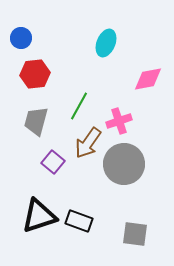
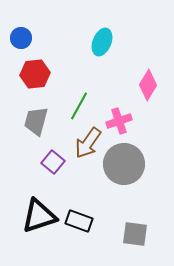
cyan ellipse: moved 4 px left, 1 px up
pink diamond: moved 6 px down; rotated 48 degrees counterclockwise
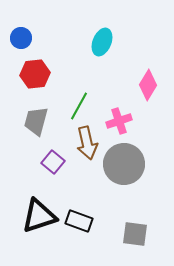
brown arrow: moved 1 px left; rotated 48 degrees counterclockwise
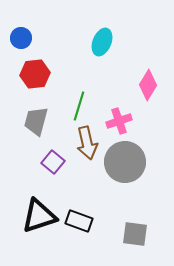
green line: rotated 12 degrees counterclockwise
gray circle: moved 1 px right, 2 px up
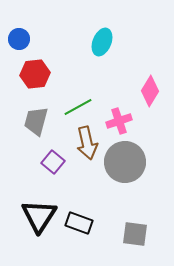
blue circle: moved 2 px left, 1 px down
pink diamond: moved 2 px right, 6 px down
green line: moved 1 px left, 1 px down; rotated 44 degrees clockwise
black triangle: rotated 39 degrees counterclockwise
black rectangle: moved 2 px down
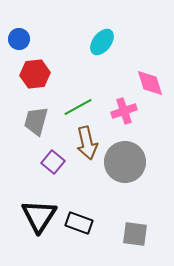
cyan ellipse: rotated 16 degrees clockwise
pink diamond: moved 8 px up; rotated 48 degrees counterclockwise
pink cross: moved 5 px right, 10 px up
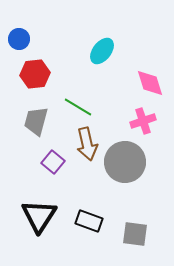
cyan ellipse: moved 9 px down
green line: rotated 60 degrees clockwise
pink cross: moved 19 px right, 10 px down
brown arrow: moved 1 px down
black rectangle: moved 10 px right, 2 px up
